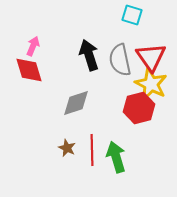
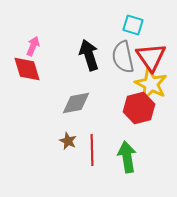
cyan square: moved 1 px right, 10 px down
gray semicircle: moved 3 px right, 3 px up
red diamond: moved 2 px left, 1 px up
gray diamond: rotated 8 degrees clockwise
brown star: moved 1 px right, 7 px up
green arrow: moved 11 px right; rotated 8 degrees clockwise
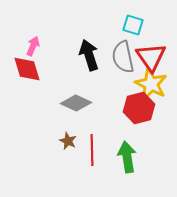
gray diamond: rotated 36 degrees clockwise
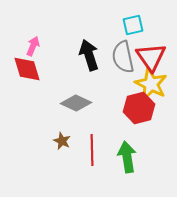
cyan square: rotated 30 degrees counterclockwise
brown star: moved 6 px left
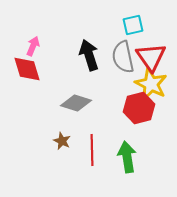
gray diamond: rotated 8 degrees counterclockwise
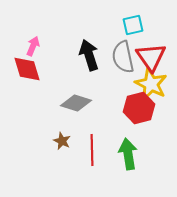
green arrow: moved 1 px right, 3 px up
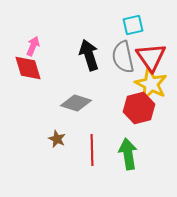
red diamond: moved 1 px right, 1 px up
brown star: moved 5 px left, 2 px up
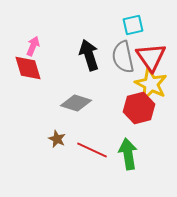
red line: rotated 64 degrees counterclockwise
